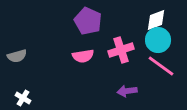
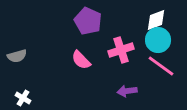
pink semicircle: moved 2 px left, 4 px down; rotated 55 degrees clockwise
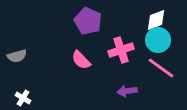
pink line: moved 2 px down
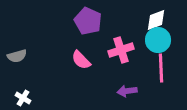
pink line: rotated 52 degrees clockwise
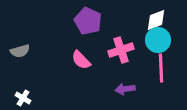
gray semicircle: moved 3 px right, 5 px up
purple arrow: moved 2 px left, 2 px up
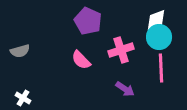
cyan circle: moved 1 px right, 3 px up
purple arrow: rotated 138 degrees counterclockwise
